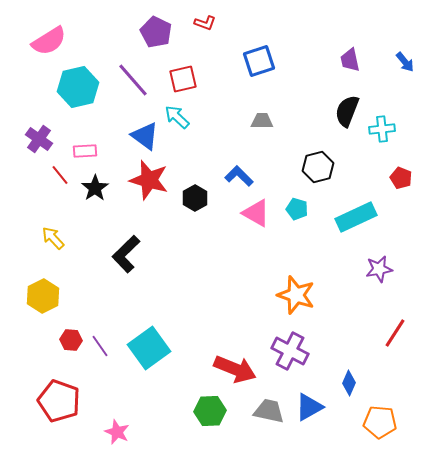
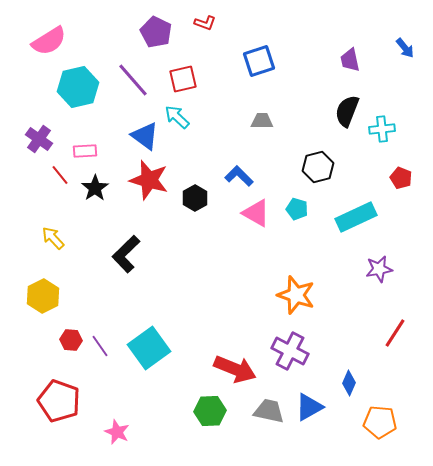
blue arrow at (405, 62): moved 14 px up
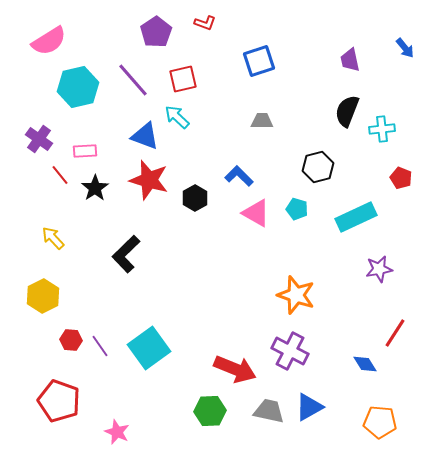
purple pentagon at (156, 32): rotated 12 degrees clockwise
blue triangle at (145, 136): rotated 16 degrees counterclockwise
blue diamond at (349, 383): moved 16 px right, 19 px up; rotated 55 degrees counterclockwise
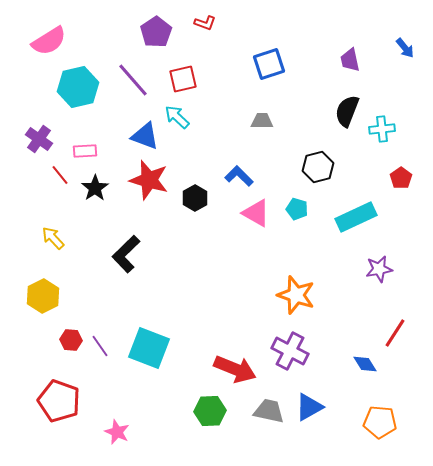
blue square at (259, 61): moved 10 px right, 3 px down
red pentagon at (401, 178): rotated 15 degrees clockwise
cyan square at (149, 348): rotated 33 degrees counterclockwise
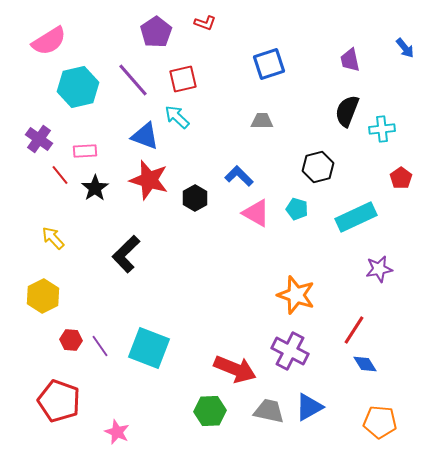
red line at (395, 333): moved 41 px left, 3 px up
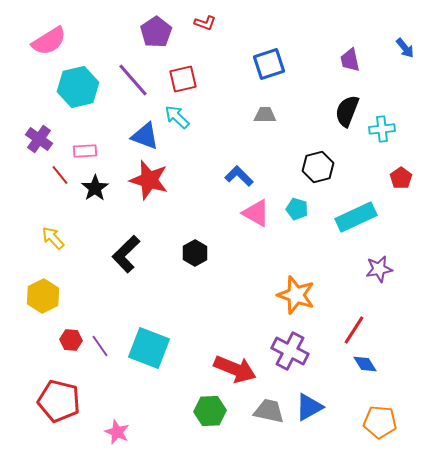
gray trapezoid at (262, 121): moved 3 px right, 6 px up
black hexagon at (195, 198): moved 55 px down
red pentagon at (59, 401): rotated 6 degrees counterclockwise
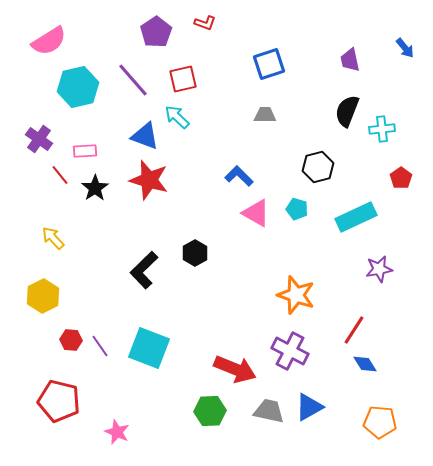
black L-shape at (126, 254): moved 18 px right, 16 px down
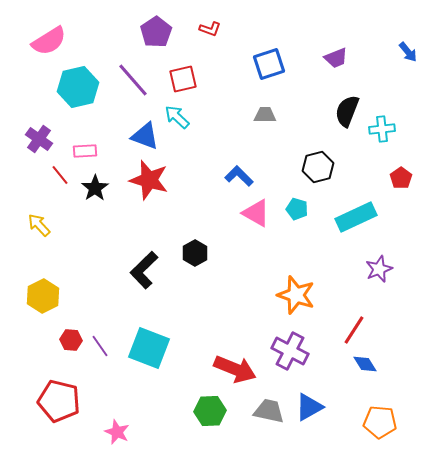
red L-shape at (205, 23): moved 5 px right, 6 px down
blue arrow at (405, 48): moved 3 px right, 4 px down
purple trapezoid at (350, 60): moved 14 px left, 2 px up; rotated 100 degrees counterclockwise
yellow arrow at (53, 238): moved 14 px left, 13 px up
purple star at (379, 269): rotated 12 degrees counterclockwise
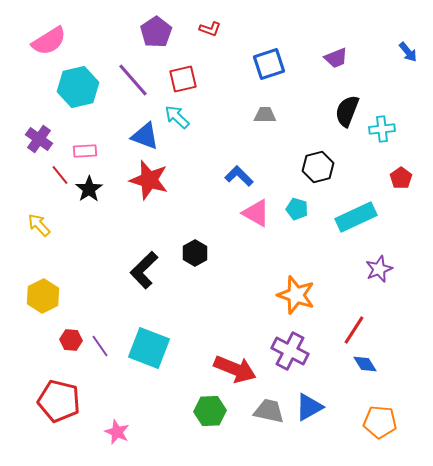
black star at (95, 188): moved 6 px left, 1 px down
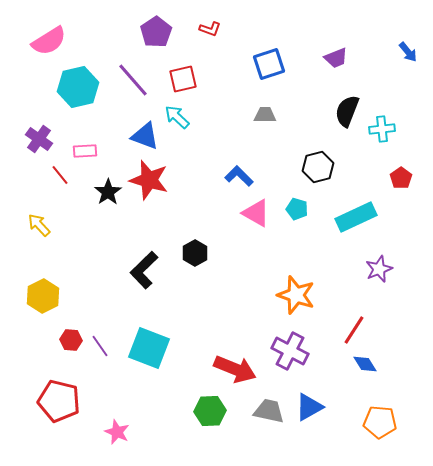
black star at (89, 189): moved 19 px right, 3 px down
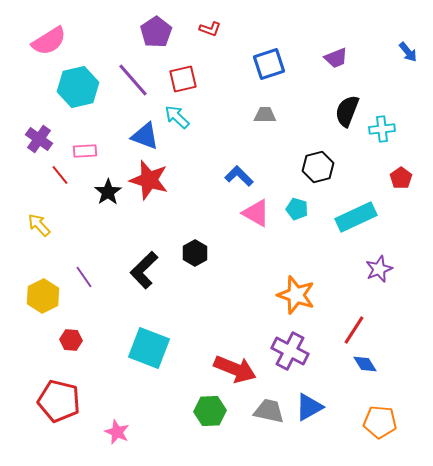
purple line at (100, 346): moved 16 px left, 69 px up
